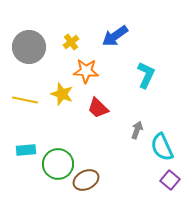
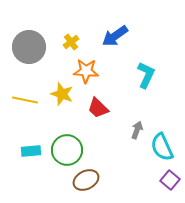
cyan rectangle: moved 5 px right, 1 px down
green circle: moved 9 px right, 14 px up
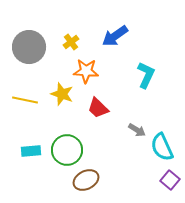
gray arrow: rotated 102 degrees clockwise
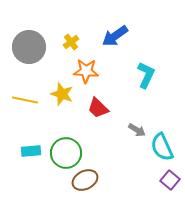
green circle: moved 1 px left, 3 px down
brown ellipse: moved 1 px left
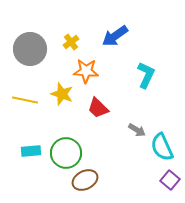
gray circle: moved 1 px right, 2 px down
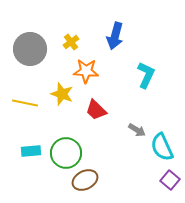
blue arrow: rotated 40 degrees counterclockwise
yellow line: moved 3 px down
red trapezoid: moved 2 px left, 2 px down
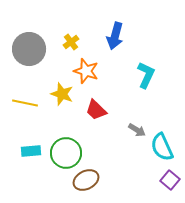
gray circle: moved 1 px left
orange star: rotated 15 degrees clockwise
brown ellipse: moved 1 px right
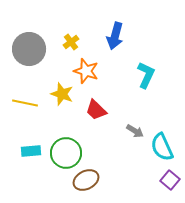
gray arrow: moved 2 px left, 1 px down
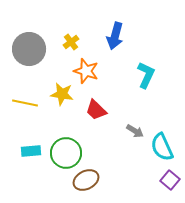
yellow star: rotated 10 degrees counterclockwise
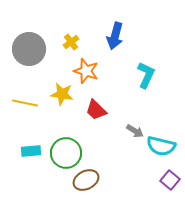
cyan semicircle: moved 1 px left, 1 px up; rotated 52 degrees counterclockwise
